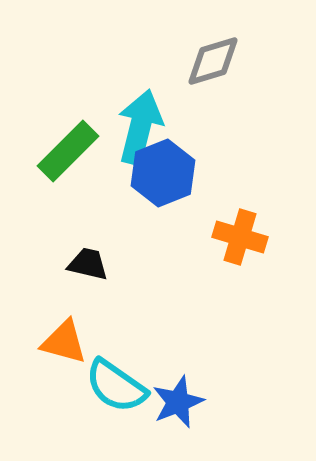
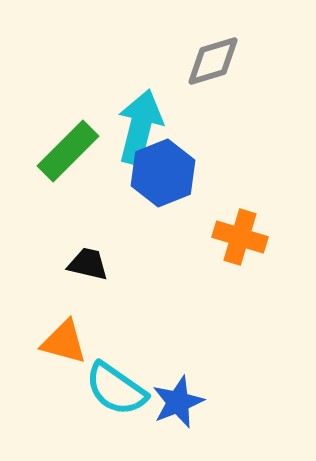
cyan semicircle: moved 3 px down
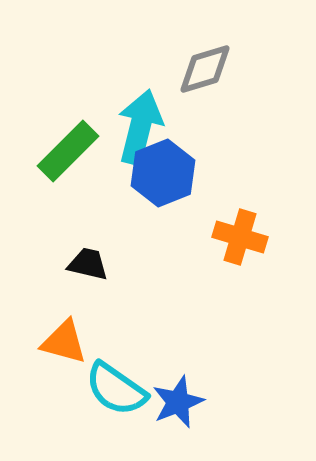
gray diamond: moved 8 px left, 8 px down
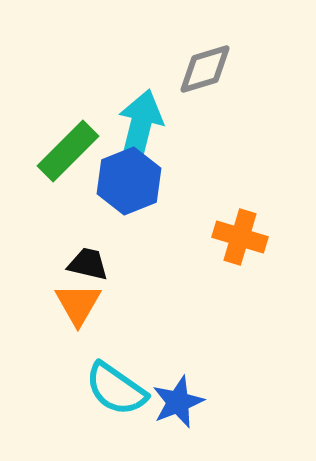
blue hexagon: moved 34 px left, 8 px down
orange triangle: moved 14 px right, 38 px up; rotated 45 degrees clockwise
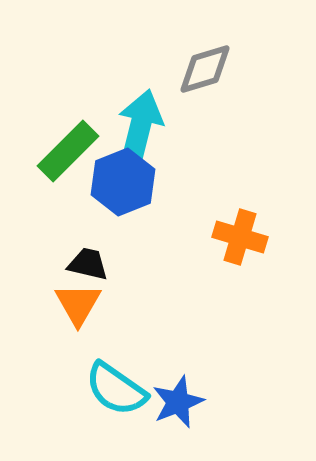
blue hexagon: moved 6 px left, 1 px down
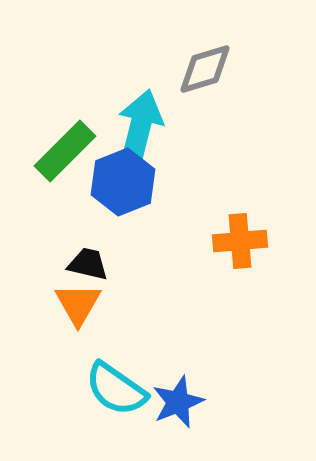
green rectangle: moved 3 px left
orange cross: moved 4 px down; rotated 22 degrees counterclockwise
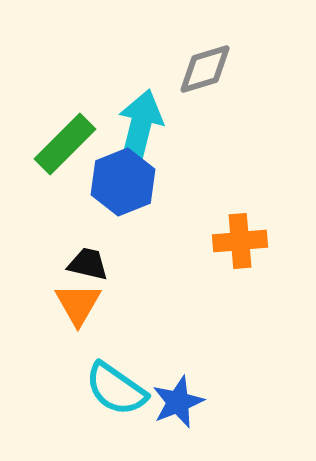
green rectangle: moved 7 px up
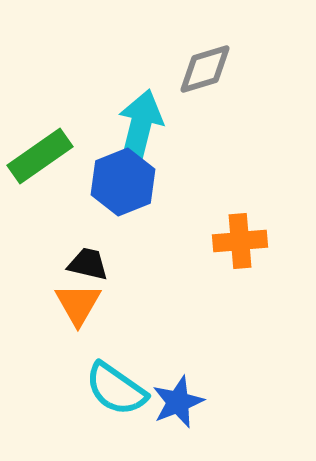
green rectangle: moved 25 px left, 12 px down; rotated 10 degrees clockwise
